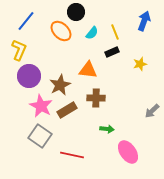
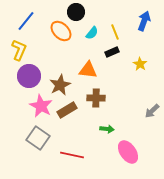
yellow star: rotated 24 degrees counterclockwise
gray square: moved 2 px left, 2 px down
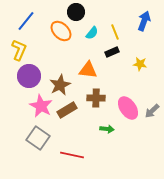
yellow star: rotated 24 degrees counterclockwise
pink ellipse: moved 44 px up
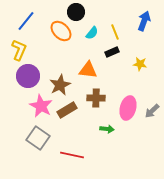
purple circle: moved 1 px left
pink ellipse: rotated 50 degrees clockwise
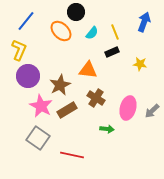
blue arrow: moved 1 px down
brown cross: rotated 30 degrees clockwise
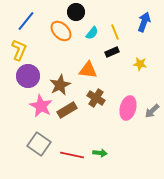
green arrow: moved 7 px left, 24 px down
gray square: moved 1 px right, 6 px down
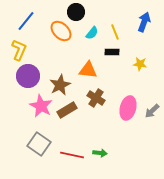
black rectangle: rotated 24 degrees clockwise
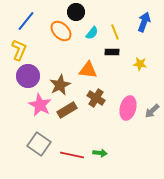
pink star: moved 1 px left, 1 px up
